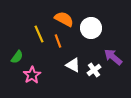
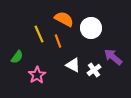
pink star: moved 5 px right
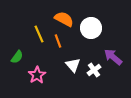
white triangle: rotated 21 degrees clockwise
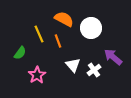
green semicircle: moved 3 px right, 4 px up
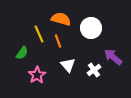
orange semicircle: moved 3 px left; rotated 12 degrees counterclockwise
green semicircle: moved 2 px right
white triangle: moved 5 px left
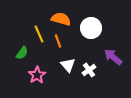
white cross: moved 5 px left
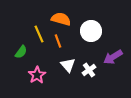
white circle: moved 3 px down
green semicircle: moved 1 px left, 1 px up
purple arrow: rotated 72 degrees counterclockwise
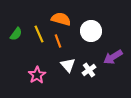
green semicircle: moved 5 px left, 18 px up
